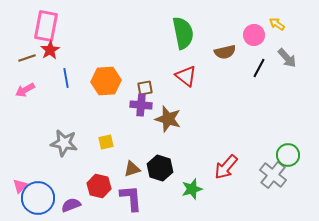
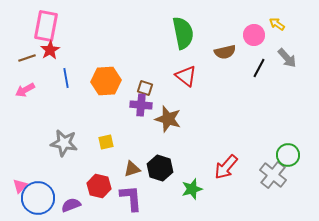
brown square: rotated 28 degrees clockwise
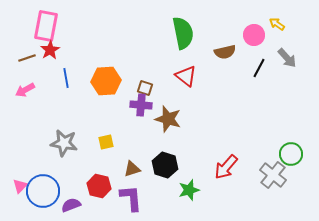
green circle: moved 3 px right, 1 px up
black hexagon: moved 5 px right, 3 px up
green star: moved 3 px left, 1 px down
blue circle: moved 5 px right, 7 px up
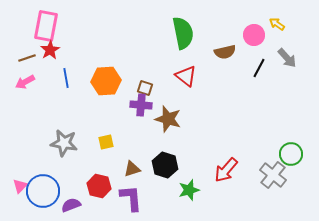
pink arrow: moved 8 px up
red arrow: moved 3 px down
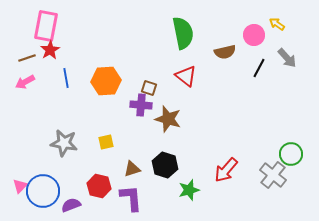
brown square: moved 4 px right
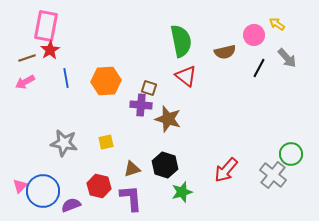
green semicircle: moved 2 px left, 8 px down
green star: moved 7 px left, 2 px down
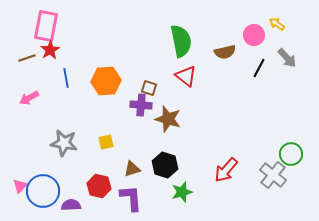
pink arrow: moved 4 px right, 16 px down
purple semicircle: rotated 18 degrees clockwise
